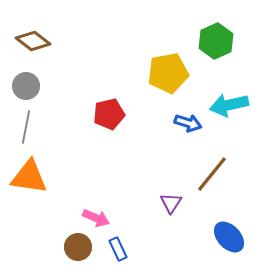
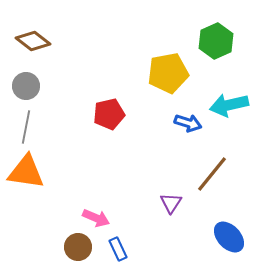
orange triangle: moved 3 px left, 5 px up
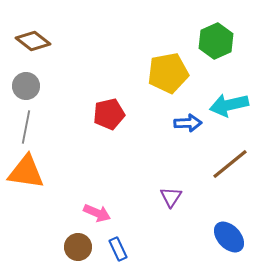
blue arrow: rotated 20 degrees counterclockwise
brown line: moved 18 px right, 10 px up; rotated 12 degrees clockwise
purple triangle: moved 6 px up
pink arrow: moved 1 px right, 5 px up
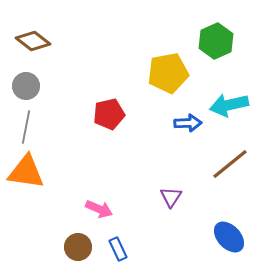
pink arrow: moved 2 px right, 4 px up
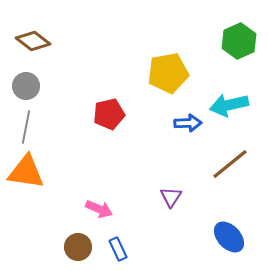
green hexagon: moved 23 px right
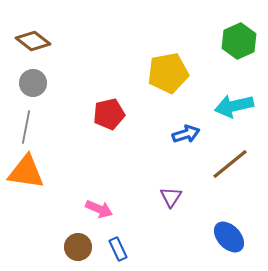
gray circle: moved 7 px right, 3 px up
cyan arrow: moved 5 px right, 1 px down
blue arrow: moved 2 px left, 11 px down; rotated 16 degrees counterclockwise
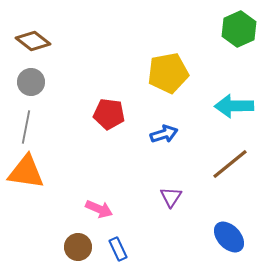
green hexagon: moved 12 px up
gray circle: moved 2 px left, 1 px up
cyan arrow: rotated 12 degrees clockwise
red pentagon: rotated 20 degrees clockwise
blue arrow: moved 22 px left
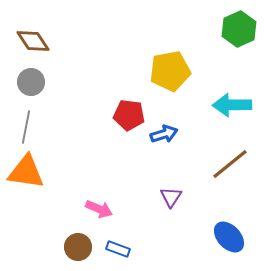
brown diamond: rotated 20 degrees clockwise
yellow pentagon: moved 2 px right, 2 px up
cyan arrow: moved 2 px left, 1 px up
red pentagon: moved 20 px right, 1 px down
blue rectangle: rotated 45 degrees counterclockwise
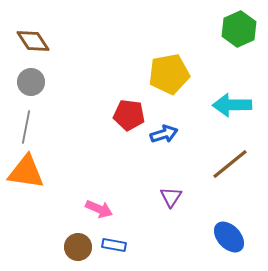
yellow pentagon: moved 1 px left, 3 px down
blue rectangle: moved 4 px left, 4 px up; rotated 10 degrees counterclockwise
